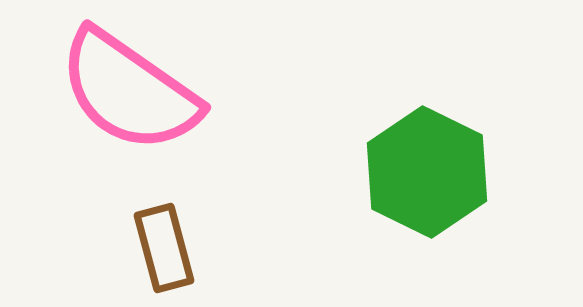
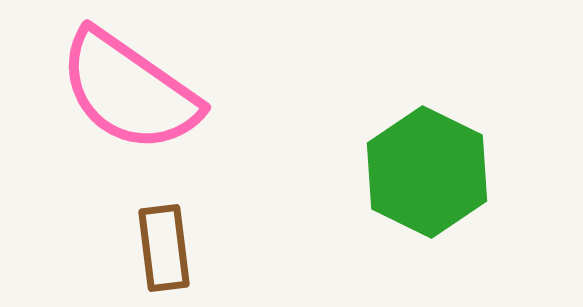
brown rectangle: rotated 8 degrees clockwise
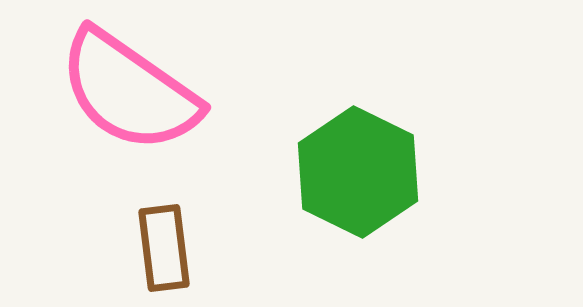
green hexagon: moved 69 px left
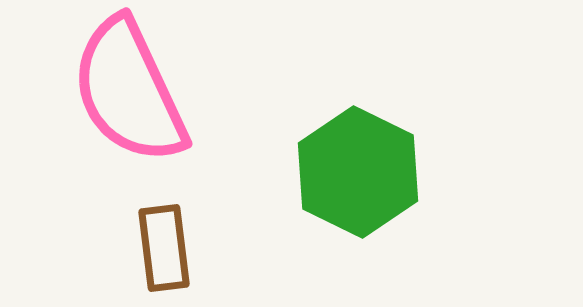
pink semicircle: rotated 30 degrees clockwise
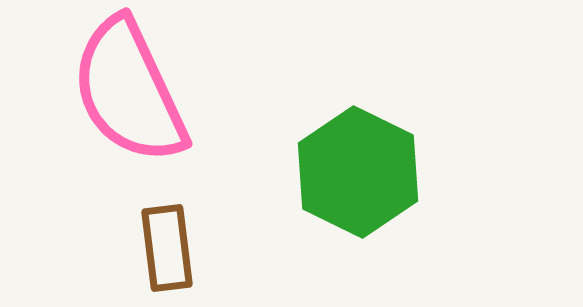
brown rectangle: moved 3 px right
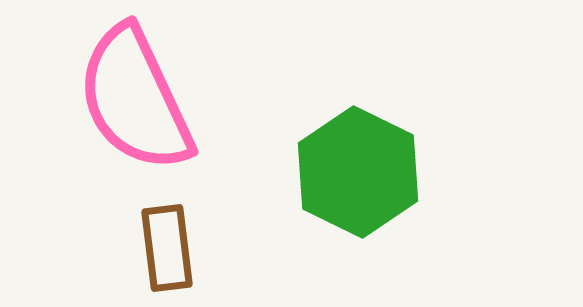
pink semicircle: moved 6 px right, 8 px down
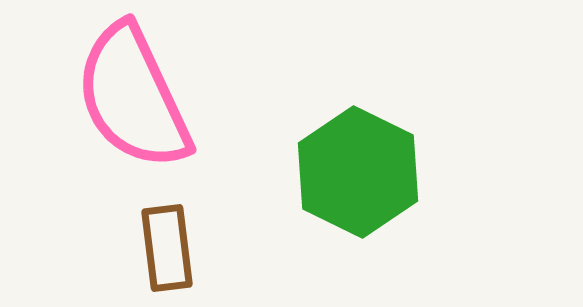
pink semicircle: moved 2 px left, 2 px up
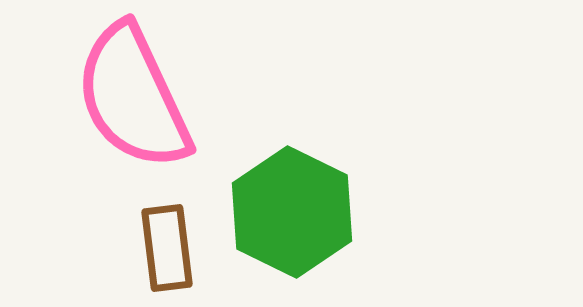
green hexagon: moved 66 px left, 40 px down
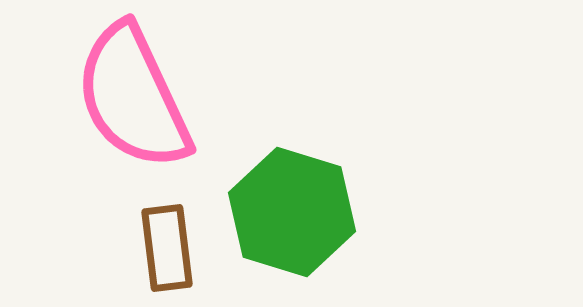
green hexagon: rotated 9 degrees counterclockwise
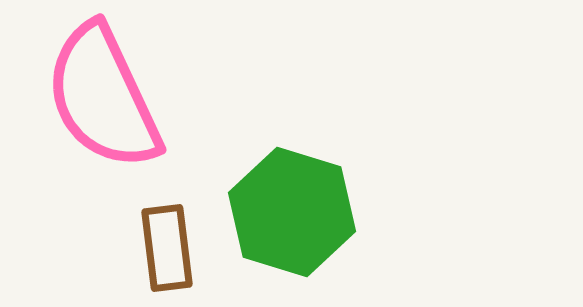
pink semicircle: moved 30 px left
